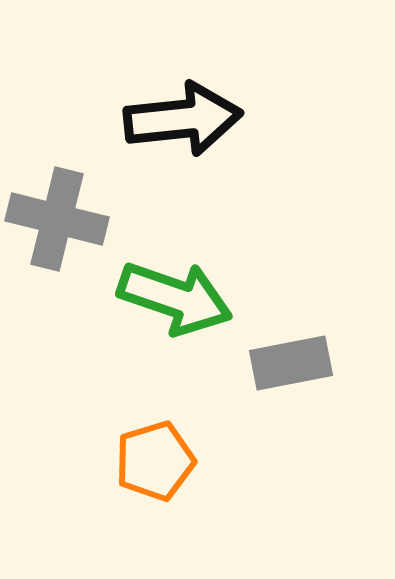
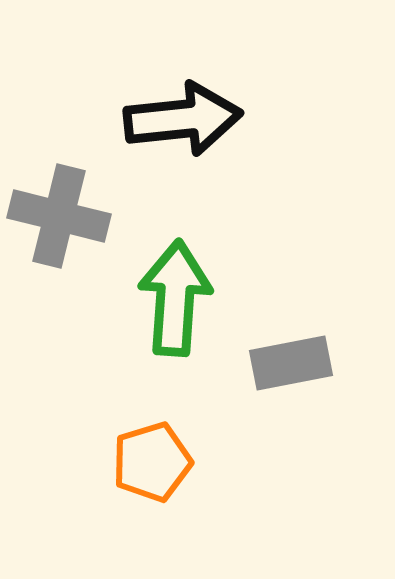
gray cross: moved 2 px right, 3 px up
green arrow: rotated 105 degrees counterclockwise
orange pentagon: moved 3 px left, 1 px down
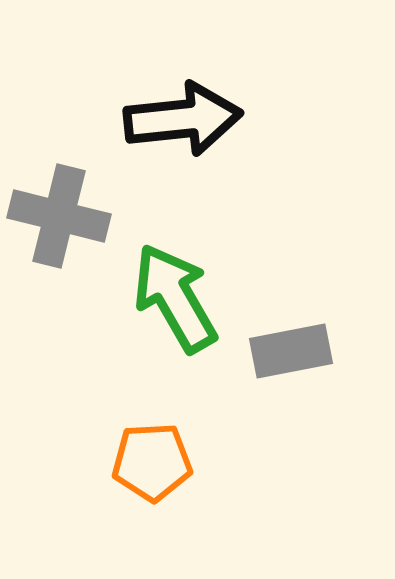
green arrow: rotated 34 degrees counterclockwise
gray rectangle: moved 12 px up
orange pentagon: rotated 14 degrees clockwise
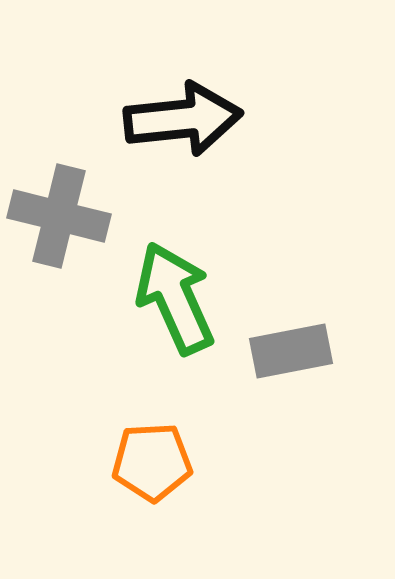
green arrow: rotated 6 degrees clockwise
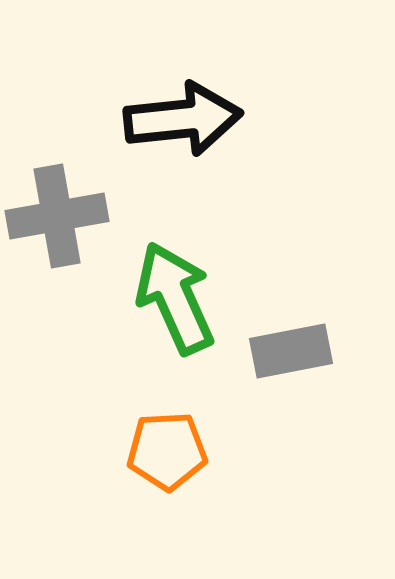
gray cross: moved 2 px left; rotated 24 degrees counterclockwise
orange pentagon: moved 15 px right, 11 px up
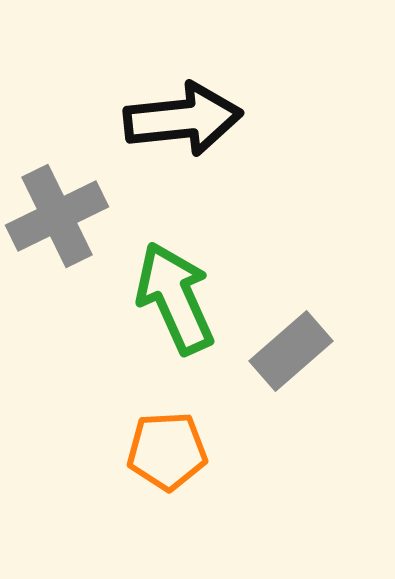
gray cross: rotated 16 degrees counterclockwise
gray rectangle: rotated 30 degrees counterclockwise
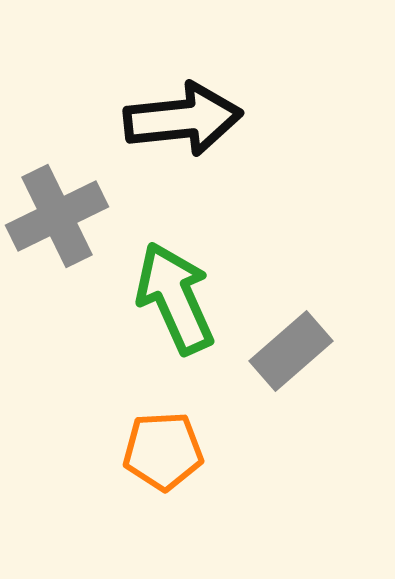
orange pentagon: moved 4 px left
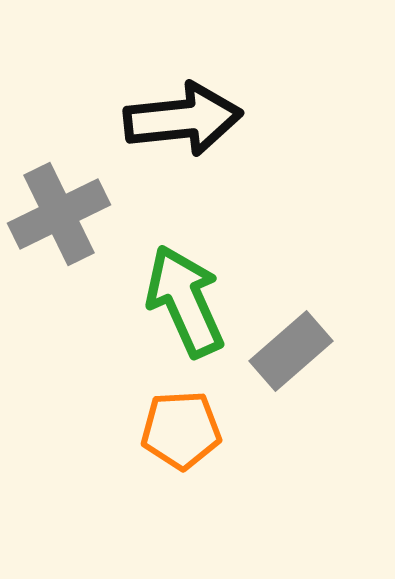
gray cross: moved 2 px right, 2 px up
green arrow: moved 10 px right, 3 px down
orange pentagon: moved 18 px right, 21 px up
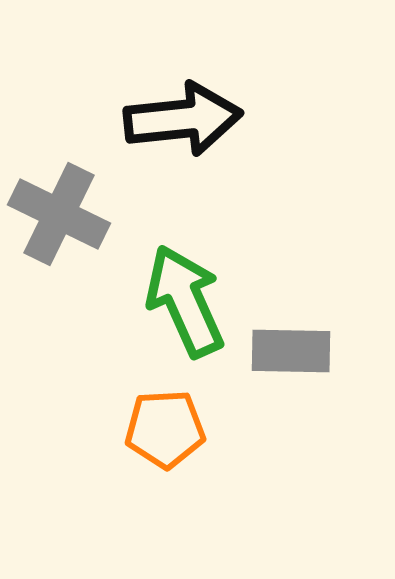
gray cross: rotated 38 degrees counterclockwise
gray rectangle: rotated 42 degrees clockwise
orange pentagon: moved 16 px left, 1 px up
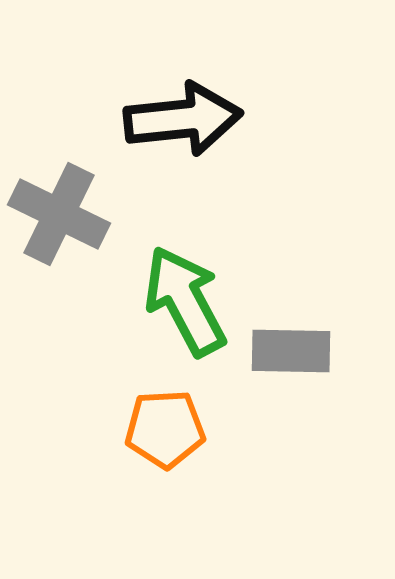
green arrow: rotated 4 degrees counterclockwise
